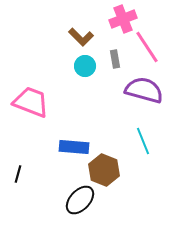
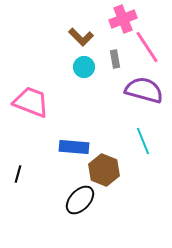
cyan circle: moved 1 px left, 1 px down
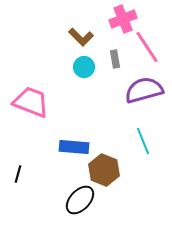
purple semicircle: rotated 30 degrees counterclockwise
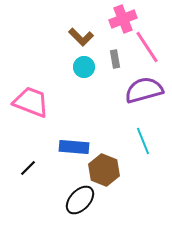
black line: moved 10 px right, 6 px up; rotated 30 degrees clockwise
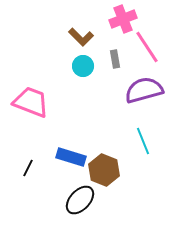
cyan circle: moved 1 px left, 1 px up
blue rectangle: moved 3 px left, 10 px down; rotated 12 degrees clockwise
black line: rotated 18 degrees counterclockwise
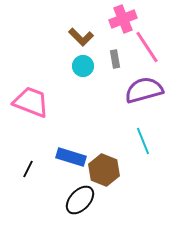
black line: moved 1 px down
